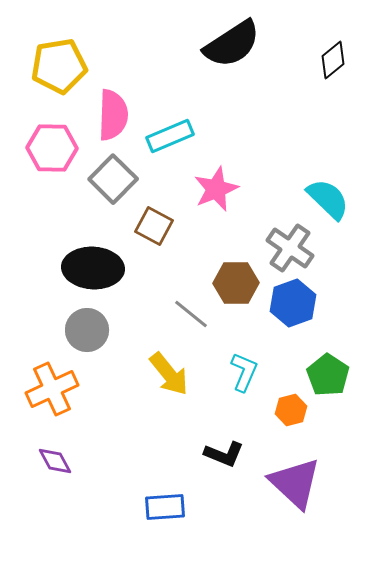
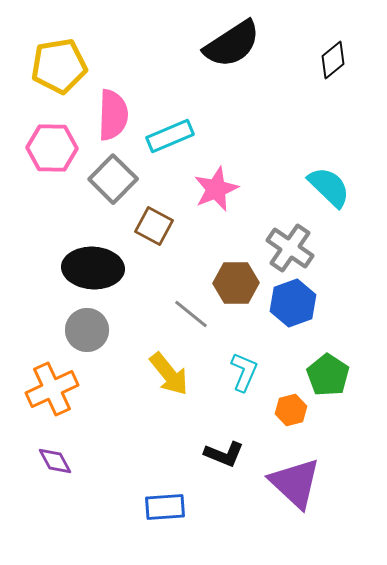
cyan semicircle: moved 1 px right, 12 px up
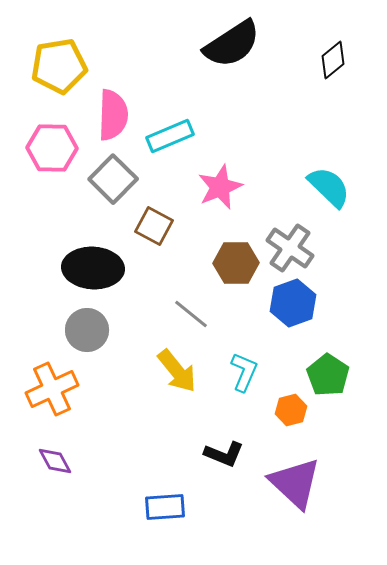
pink star: moved 4 px right, 2 px up
brown hexagon: moved 20 px up
yellow arrow: moved 8 px right, 3 px up
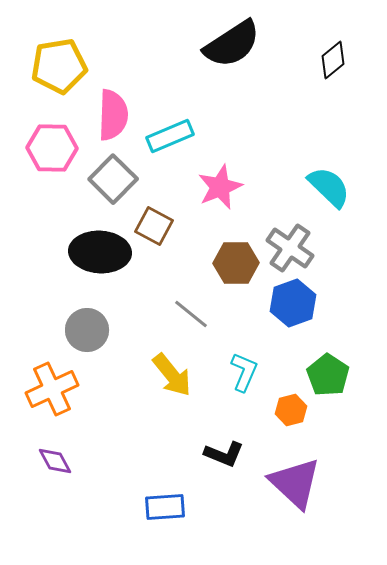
black ellipse: moved 7 px right, 16 px up
yellow arrow: moved 5 px left, 4 px down
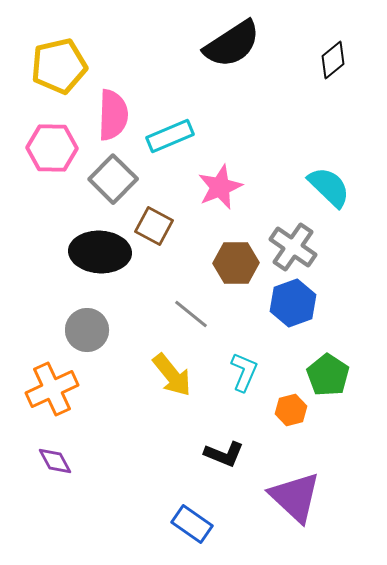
yellow pentagon: rotated 4 degrees counterclockwise
gray cross: moved 3 px right, 1 px up
purple triangle: moved 14 px down
blue rectangle: moved 27 px right, 17 px down; rotated 39 degrees clockwise
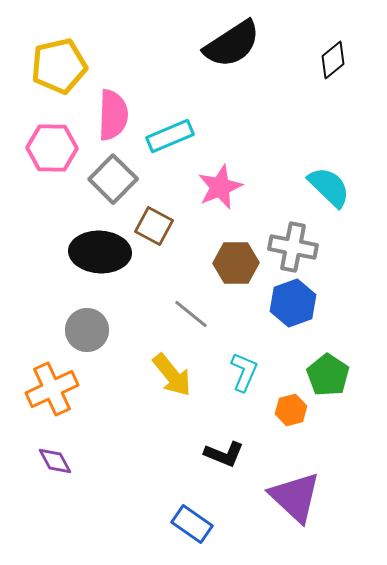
gray cross: rotated 24 degrees counterclockwise
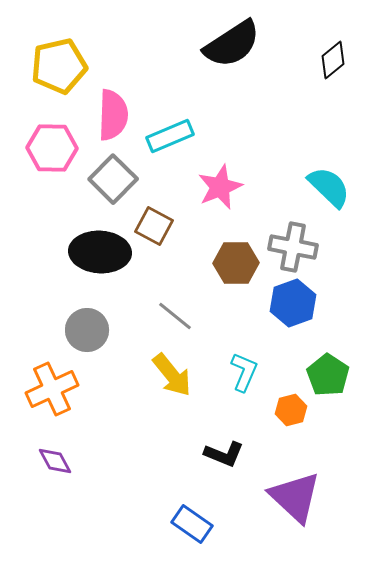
gray line: moved 16 px left, 2 px down
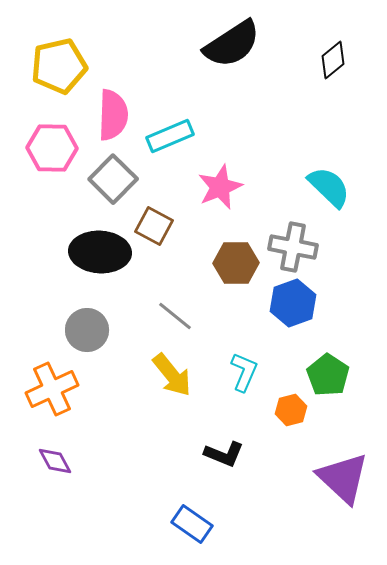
purple triangle: moved 48 px right, 19 px up
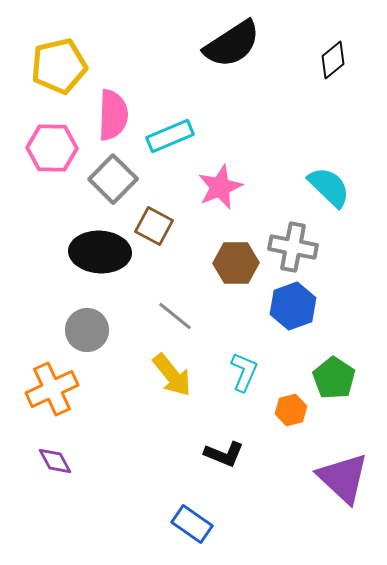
blue hexagon: moved 3 px down
green pentagon: moved 6 px right, 3 px down
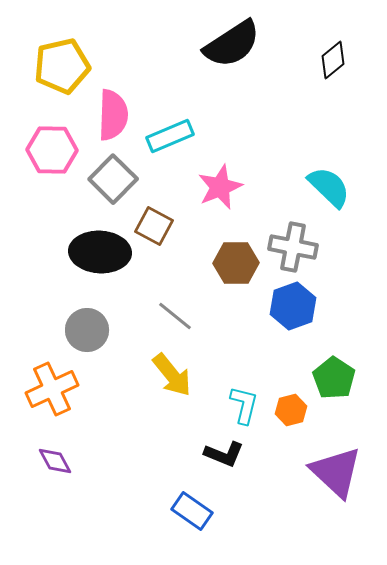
yellow pentagon: moved 3 px right
pink hexagon: moved 2 px down
cyan L-shape: moved 33 px down; rotated 9 degrees counterclockwise
purple triangle: moved 7 px left, 6 px up
blue rectangle: moved 13 px up
